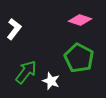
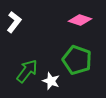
white L-shape: moved 7 px up
green pentagon: moved 2 px left, 2 px down; rotated 8 degrees counterclockwise
green arrow: moved 1 px right, 1 px up
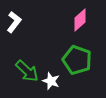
pink diamond: rotated 60 degrees counterclockwise
green arrow: rotated 95 degrees clockwise
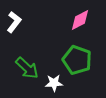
pink diamond: rotated 15 degrees clockwise
green arrow: moved 3 px up
white star: moved 3 px right, 2 px down; rotated 24 degrees counterclockwise
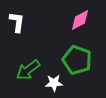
white L-shape: moved 3 px right; rotated 30 degrees counterclockwise
green arrow: moved 1 px right, 2 px down; rotated 100 degrees clockwise
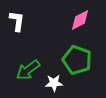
white L-shape: moved 1 px up
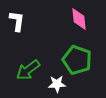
pink diamond: moved 1 px left, 1 px up; rotated 70 degrees counterclockwise
white star: moved 3 px right, 1 px down
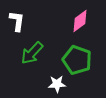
pink diamond: moved 1 px right, 2 px down; rotated 60 degrees clockwise
green arrow: moved 4 px right, 17 px up; rotated 10 degrees counterclockwise
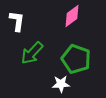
pink diamond: moved 8 px left, 5 px up
green pentagon: moved 1 px left, 1 px up
white star: moved 4 px right
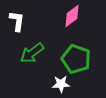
green arrow: rotated 10 degrees clockwise
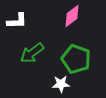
white L-shape: rotated 80 degrees clockwise
